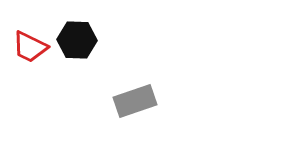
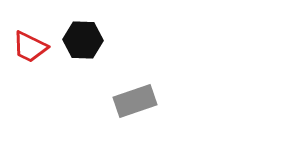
black hexagon: moved 6 px right
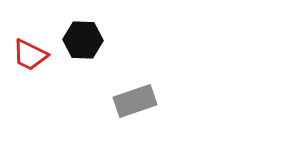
red trapezoid: moved 8 px down
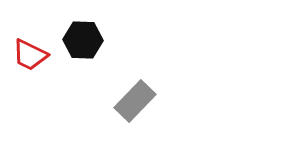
gray rectangle: rotated 27 degrees counterclockwise
